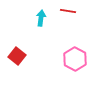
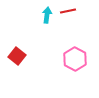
red line: rotated 21 degrees counterclockwise
cyan arrow: moved 6 px right, 3 px up
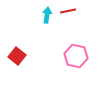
pink hexagon: moved 1 px right, 3 px up; rotated 15 degrees counterclockwise
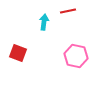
cyan arrow: moved 3 px left, 7 px down
red square: moved 1 px right, 3 px up; rotated 18 degrees counterclockwise
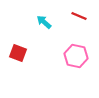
red line: moved 11 px right, 5 px down; rotated 35 degrees clockwise
cyan arrow: rotated 56 degrees counterclockwise
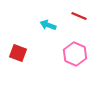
cyan arrow: moved 4 px right, 3 px down; rotated 21 degrees counterclockwise
pink hexagon: moved 1 px left, 2 px up; rotated 10 degrees clockwise
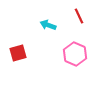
red line: rotated 42 degrees clockwise
red square: rotated 36 degrees counterclockwise
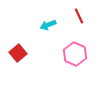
cyan arrow: rotated 42 degrees counterclockwise
red square: rotated 24 degrees counterclockwise
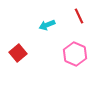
cyan arrow: moved 1 px left
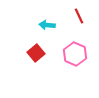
cyan arrow: rotated 28 degrees clockwise
red square: moved 18 px right
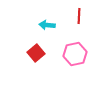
red line: rotated 28 degrees clockwise
pink hexagon: rotated 25 degrees clockwise
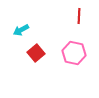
cyan arrow: moved 26 px left, 5 px down; rotated 35 degrees counterclockwise
pink hexagon: moved 1 px left, 1 px up; rotated 25 degrees clockwise
